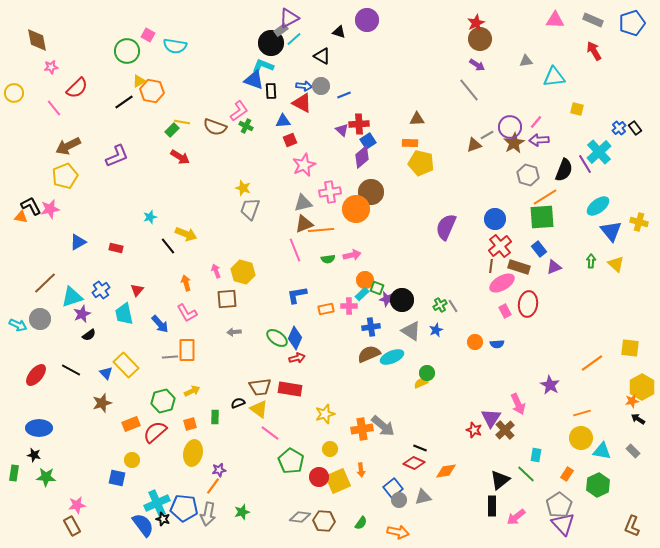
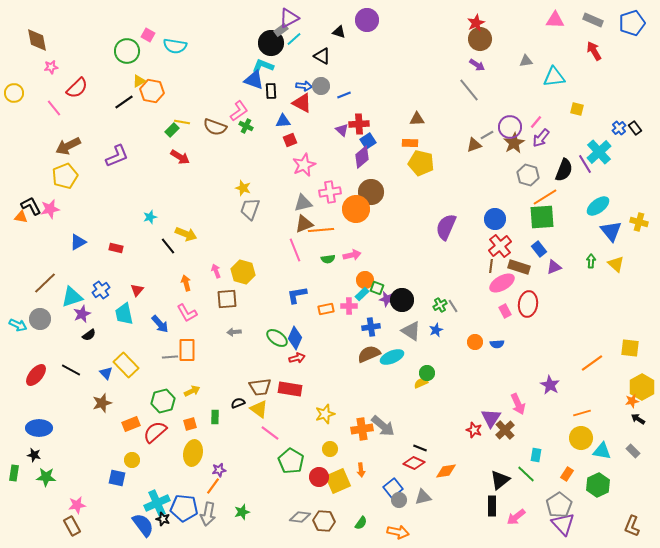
purple arrow at (539, 140): moved 2 px right, 2 px up; rotated 48 degrees counterclockwise
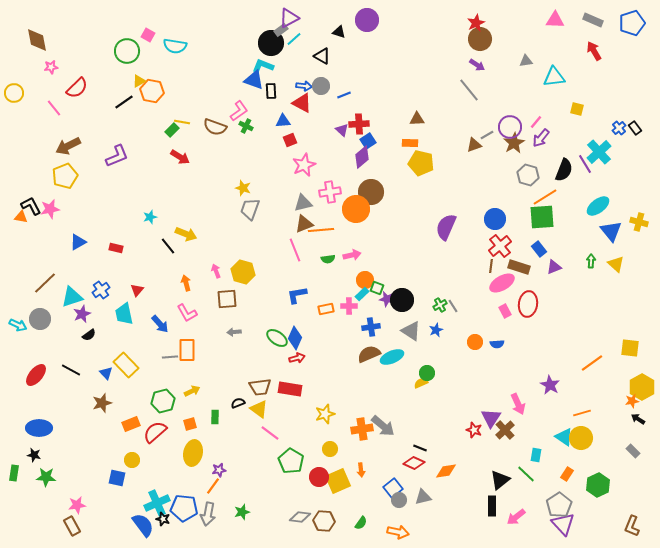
cyan triangle at (602, 451): moved 38 px left, 14 px up; rotated 24 degrees clockwise
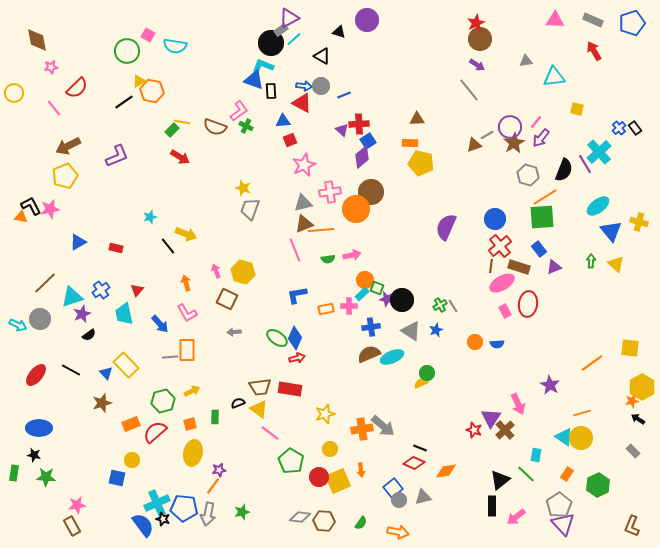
brown square at (227, 299): rotated 30 degrees clockwise
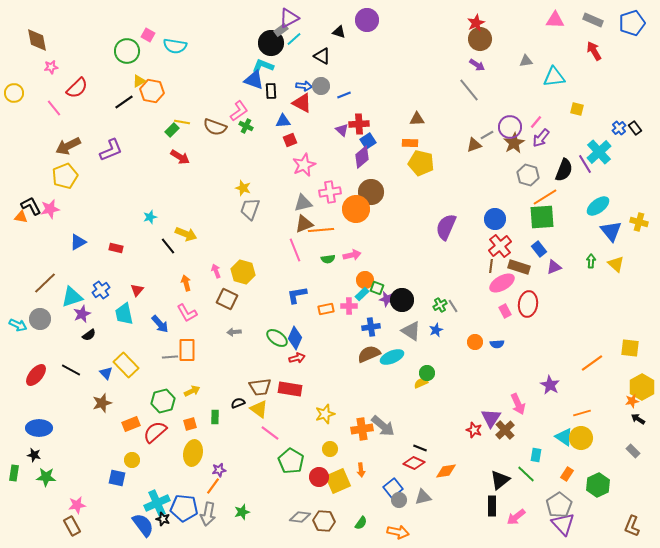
purple L-shape at (117, 156): moved 6 px left, 6 px up
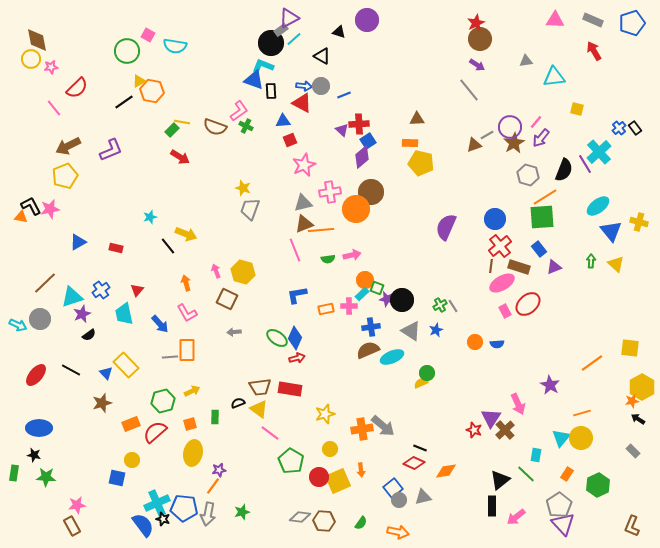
yellow circle at (14, 93): moved 17 px right, 34 px up
red ellipse at (528, 304): rotated 40 degrees clockwise
brown semicircle at (369, 354): moved 1 px left, 4 px up
cyan triangle at (564, 437): moved 3 px left, 1 px down; rotated 36 degrees clockwise
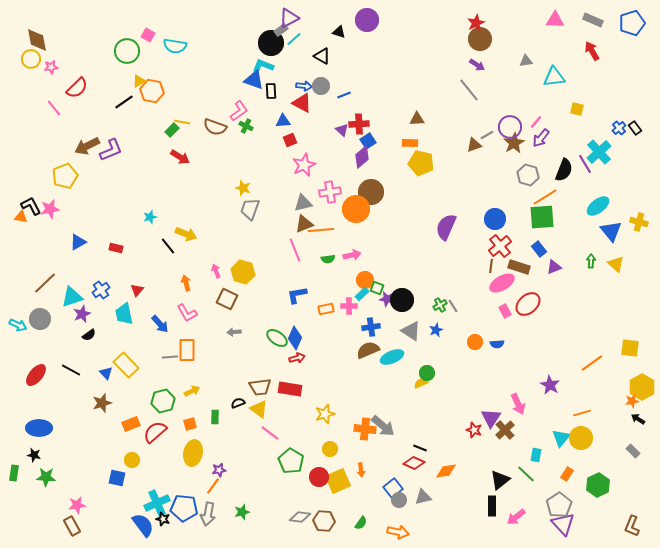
red arrow at (594, 51): moved 2 px left
brown arrow at (68, 146): moved 19 px right
orange cross at (362, 429): moved 3 px right; rotated 15 degrees clockwise
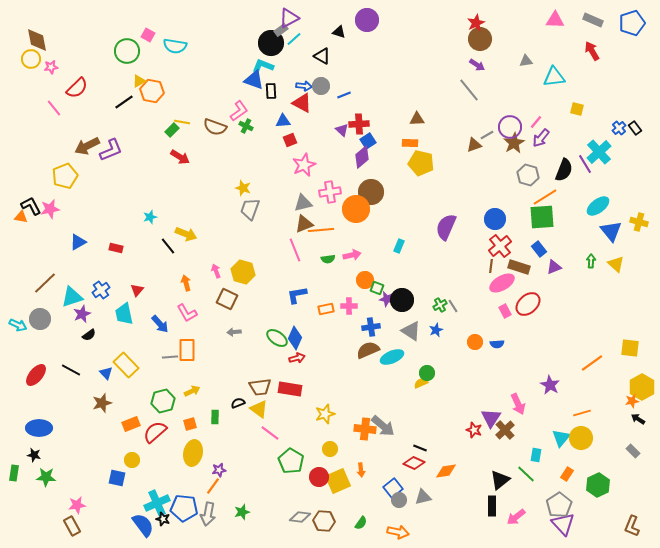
cyan rectangle at (362, 294): moved 37 px right, 48 px up; rotated 24 degrees counterclockwise
